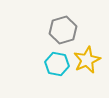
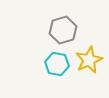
yellow star: moved 2 px right
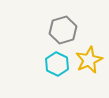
cyan hexagon: rotated 15 degrees clockwise
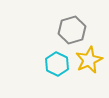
gray hexagon: moved 9 px right
